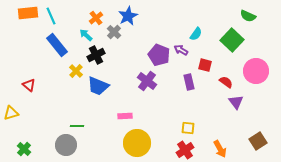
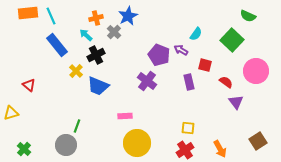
orange cross: rotated 24 degrees clockwise
green line: rotated 72 degrees counterclockwise
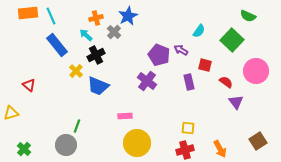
cyan semicircle: moved 3 px right, 3 px up
red cross: rotated 18 degrees clockwise
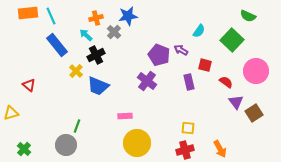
blue star: rotated 18 degrees clockwise
brown square: moved 4 px left, 28 px up
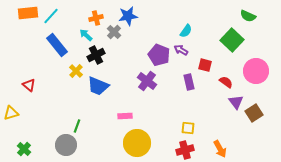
cyan line: rotated 66 degrees clockwise
cyan semicircle: moved 13 px left
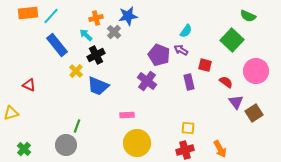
red triangle: rotated 16 degrees counterclockwise
pink rectangle: moved 2 px right, 1 px up
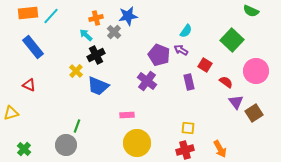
green semicircle: moved 3 px right, 5 px up
blue rectangle: moved 24 px left, 2 px down
red square: rotated 16 degrees clockwise
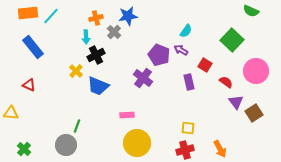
cyan arrow: moved 2 px down; rotated 136 degrees counterclockwise
purple cross: moved 4 px left, 3 px up
yellow triangle: rotated 21 degrees clockwise
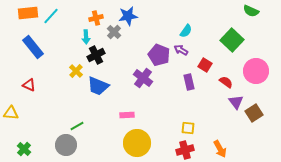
green line: rotated 40 degrees clockwise
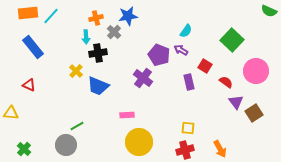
green semicircle: moved 18 px right
black cross: moved 2 px right, 2 px up; rotated 18 degrees clockwise
red square: moved 1 px down
yellow circle: moved 2 px right, 1 px up
